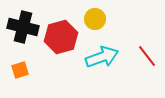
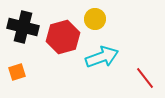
red hexagon: moved 2 px right
red line: moved 2 px left, 22 px down
orange square: moved 3 px left, 2 px down
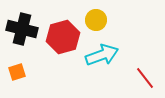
yellow circle: moved 1 px right, 1 px down
black cross: moved 1 px left, 2 px down
cyan arrow: moved 2 px up
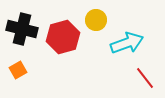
cyan arrow: moved 25 px right, 12 px up
orange square: moved 1 px right, 2 px up; rotated 12 degrees counterclockwise
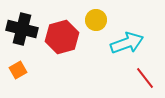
red hexagon: moved 1 px left
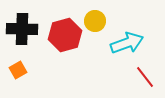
yellow circle: moved 1 px left, 1 px down
black cross: rotated 12 degrees counterclockwise
red hexagon: moved 3 px right, 2 px up
red line: moved 1 px up
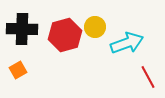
yellow circle: moved 6 px down
red line: moved 3 px right; rotated 10 degrees clockwise
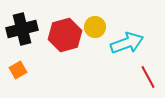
black cross: rotated 16 degrees counterclockwise
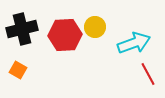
red hexagon: rotated 12 degrees clockwise
cyan arrow: moved 7 px right
orange square: rotated 30 degrees counterclockwise
red line: moved 3 px up
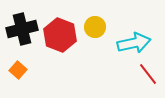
red hexagon: moved 5 px left; rotated 24 degrees clockwise
cyan arrow: rotated 8 degrees clockwise
orange square: rotated 12 degrees clockwise
red line: rotated 10 degrees counterclockwise
